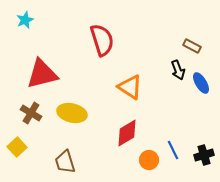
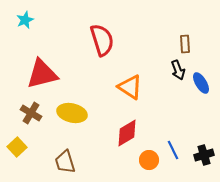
brown rectangle: moved 7 px left, 2 px up; rotated 60 degrees clockwise
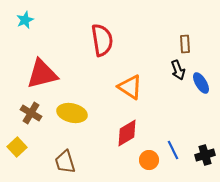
red semicircle: rotated 8 degrees clockwise
black cross: moved 1 px right
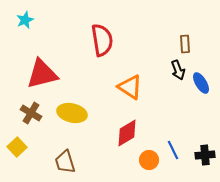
black cross: rotated 12 degrees clockwise
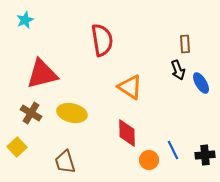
red diamond: rotated 60 degrees counterclockwise
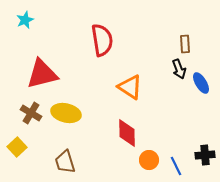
black arrow: moved 1 px right, 1 px up
yellow ellipse: moved 6 px left
blue line: moved 3 px right, 16 px down
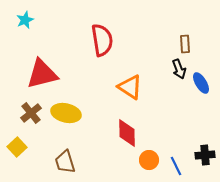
brown cross: rotated 20 degrees clockwise
